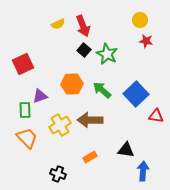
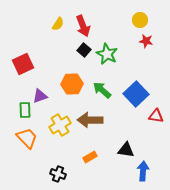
yellow semicircle: rotated 32 degrees counterclockwise
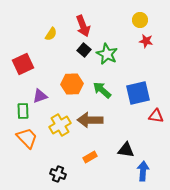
yellow semicircle: moved 7 px left, 10 px down
blue square: moved 2 px right, 1 px up; rotated 30 degrees clockwise
green rectangle: moved 2 px left, 1 px down
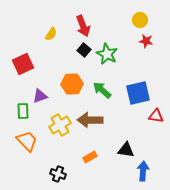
orange trapezoid: moved 3 px down
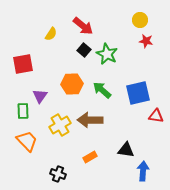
red arrow: rotated 30 degrees counterclockwise
red square: rotated 15 degrees clockwise
purple triangle: rotated 35 degrees counterclockwise
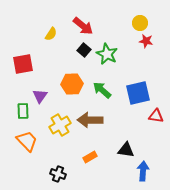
yellow circle: moved 3 px down
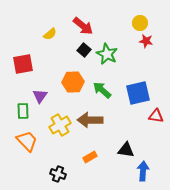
yellow semicircle: moved 1 px left; rotated 16 degrees clockwise
orange hexagon: moved 1 px right, 2 px up
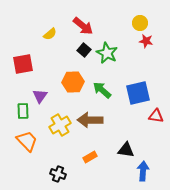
green star: moved 1 px up
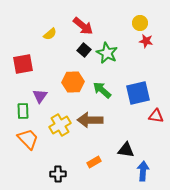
orange trapezoid: moved 1 px right, 2 px up
orange rectangle: moved 4 px right, 5 px down
black cross: rotated 21 degrees counterclockwise
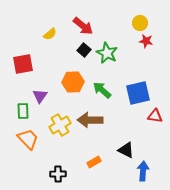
red triangle: moved 1 px left
black triangle: rotated 18 degrees clockwise
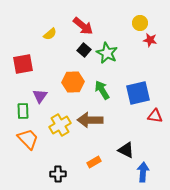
red star: moved 4 px right, 1 px up
green arrow: rotated 18 degrees clockwise
blue arrow: moved 1 px down
